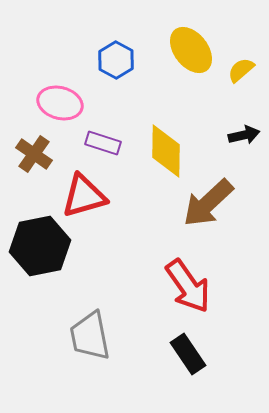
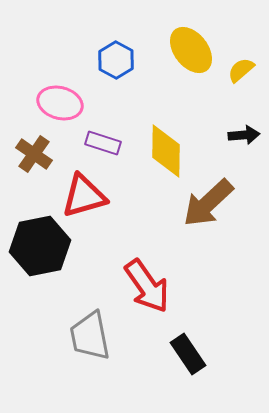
black arrow: rotated 8 degrees clockwise
red arrow: moved 41 px left
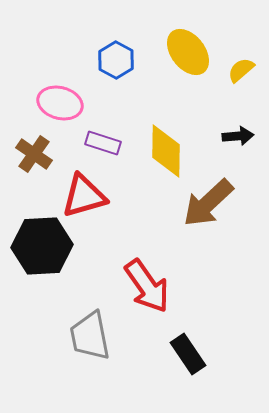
yellow ellipse: moved 3 px left, 2 px down
black arrow: moved 6 px left, 1 px down
black hexagon: moved 2 px right; rotated 8 degrees clockwise
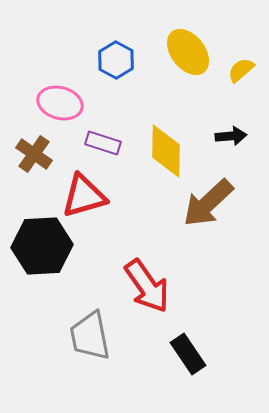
black arrow: moved 7 px left
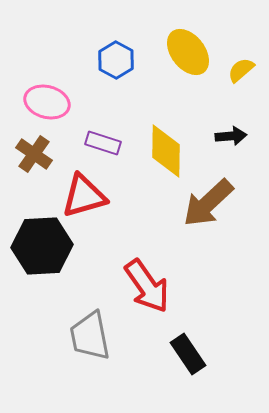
pink ellipse: moved 13 px left, 1 px up
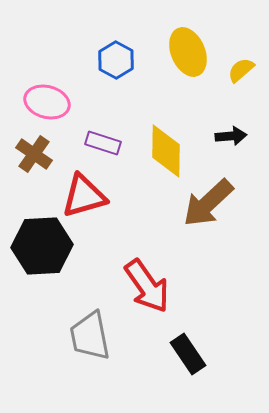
yellow ellipse: rotated 15 degrees clockwise
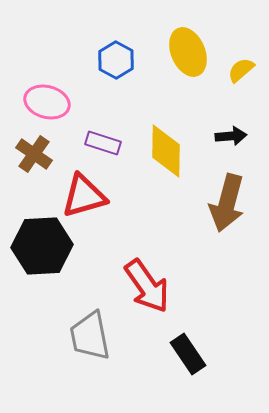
brown arrow: moved 19 px right; rotated 32 degrees counterclockwise
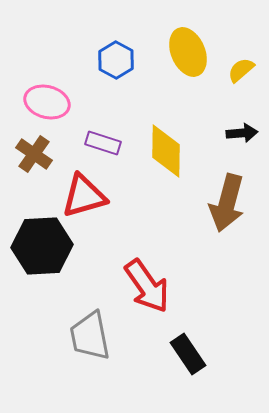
black arrow: moved 11 px right, 3 px up
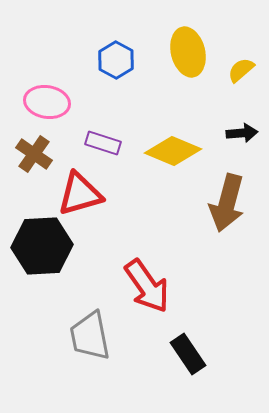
yellow ellipse: rotated 9 degrees clockwise
pink ellipse: rotated 6 degrees counterclockwise
yellow diamond: moved 7 px right; rotated 68 degrees counterclockwise
red triangle: moved 4 px left, 2 px up
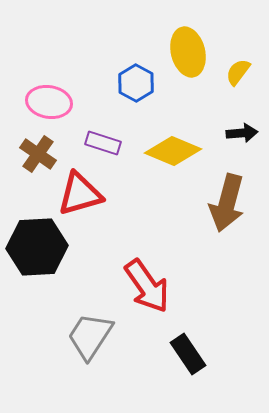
blue hexagon: moved 20 px right, 23 px down
yellow semicircle: moved 3 px left, 2 px down; rotated 12 degrees counterclockwise
pink ellipse: moved 2 px right
brown cross: moved 4 px right
black hexagon: moved 5 px left, 1 px down
gray trapezoid: rotated 44 degrees clockwise
